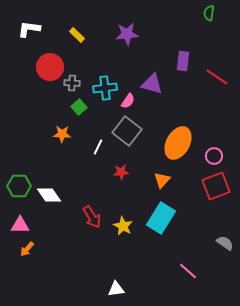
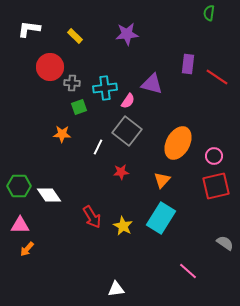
yellow rectangle: moved 2 px left, 1 px down
purple rectangle: moved 5 px right, 3 px down
green square: rotated 21 degrees clockwise
red square: rotated 8 degrees clockwise
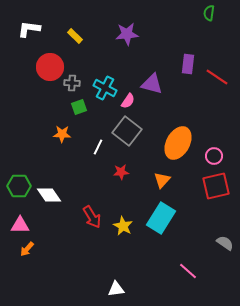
cyan cross: rotated 35 degrees clockwise
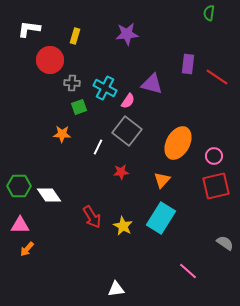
yellow rectangle: rotated 63 degrees clockwise
red circle: moved 7 px up
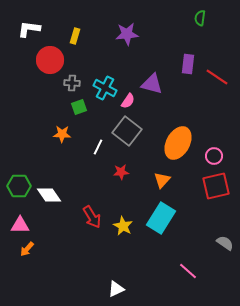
green semicircle: moved 9 px left, 5 px down
white triangle: rotated 18 degrees counterclockwise
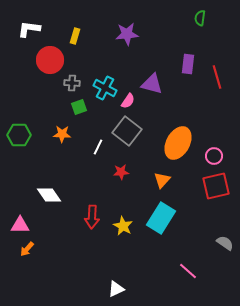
red line: rotated 40 degrees clockwise
green hexagon: moved 51 px up
red arrow: rotated 35 degrees clockwise
